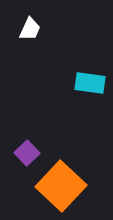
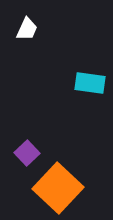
white trapezoid: moved 3 px left
orange square: moved 3 px left, 2 px down
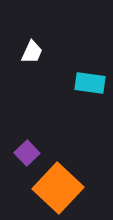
white trapezoid: moved 5 px right, 23 px down
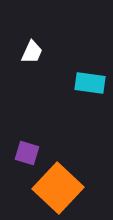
purple square: rotated 30 degrees counterclockwise
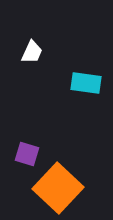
cyan rectangle: moved 4 px left
purple square: moved 1 px down
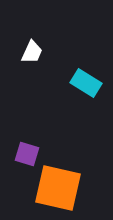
cyan rectangle: rotated 24 degrees clockwise
orange square: rotated 30 degrees counterclockwise
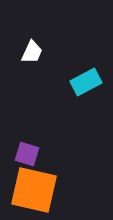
cyan rectangle: moved 1 px up; rotated 60 degrees counterclockwise
orange square: moved 24 px left, 2 px down
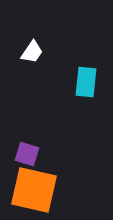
white trapezoid: rotated 10 degrees clockwise
cyan rectangle: rotated 56 degrees counterclockwise
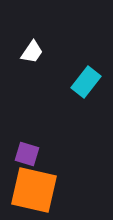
cyan rectangle: rotated 32 degrees clockwise
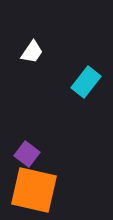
purple square: rotated 20 degrees clockwise
